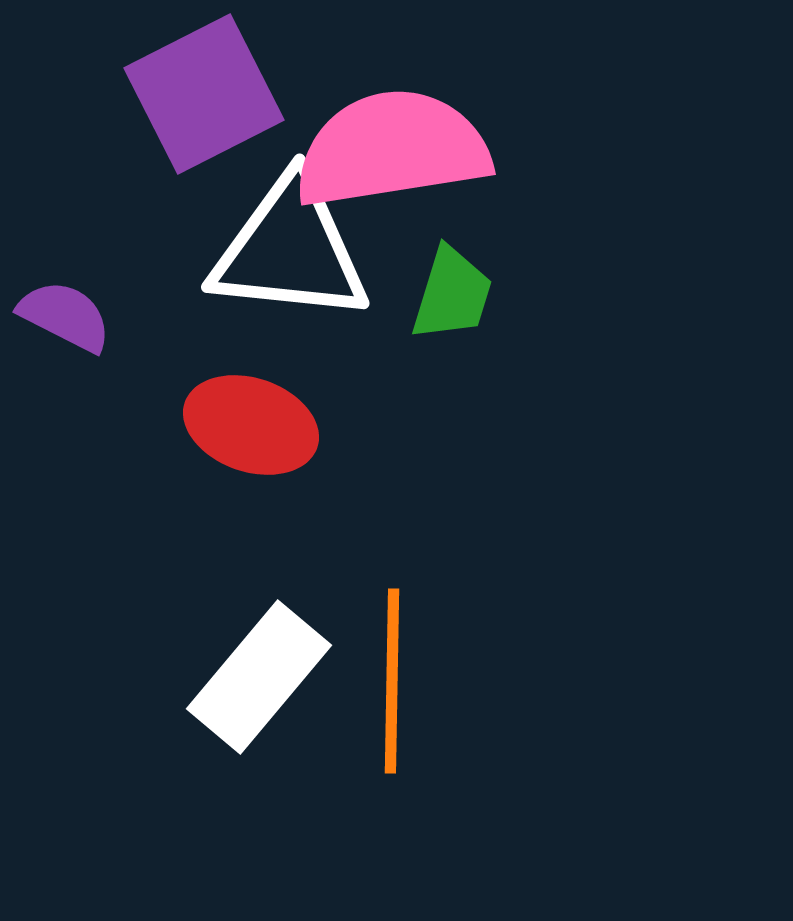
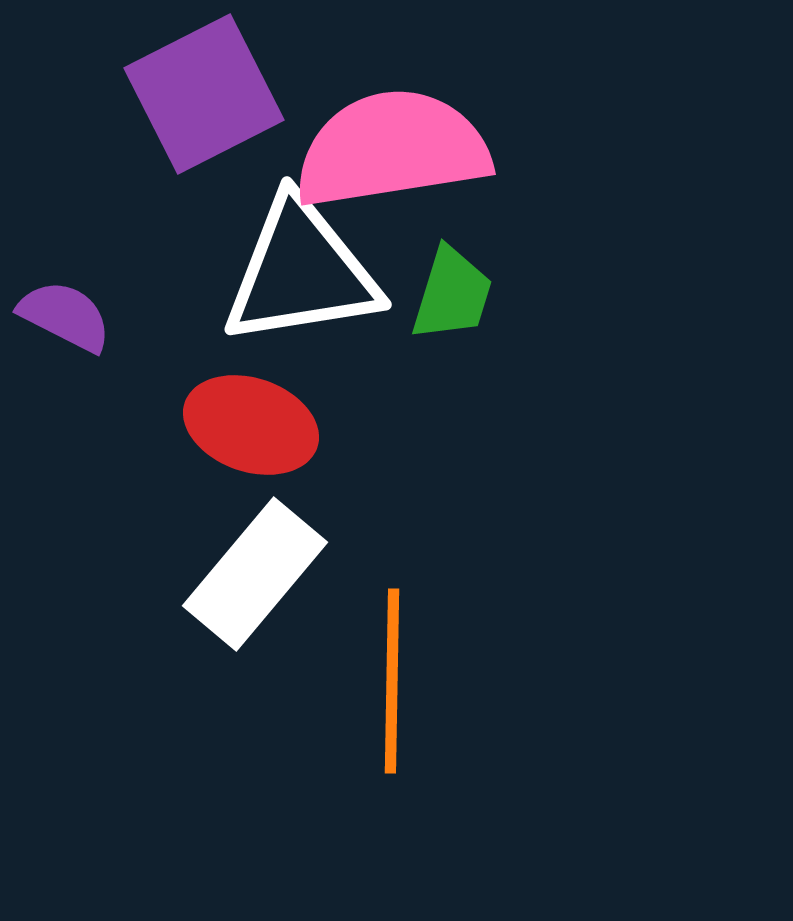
white triangle: moved 11 px right, 22 px down; rotated 15 degrees counterclockwise
white rectangle: moved 4 px left, 103 px up
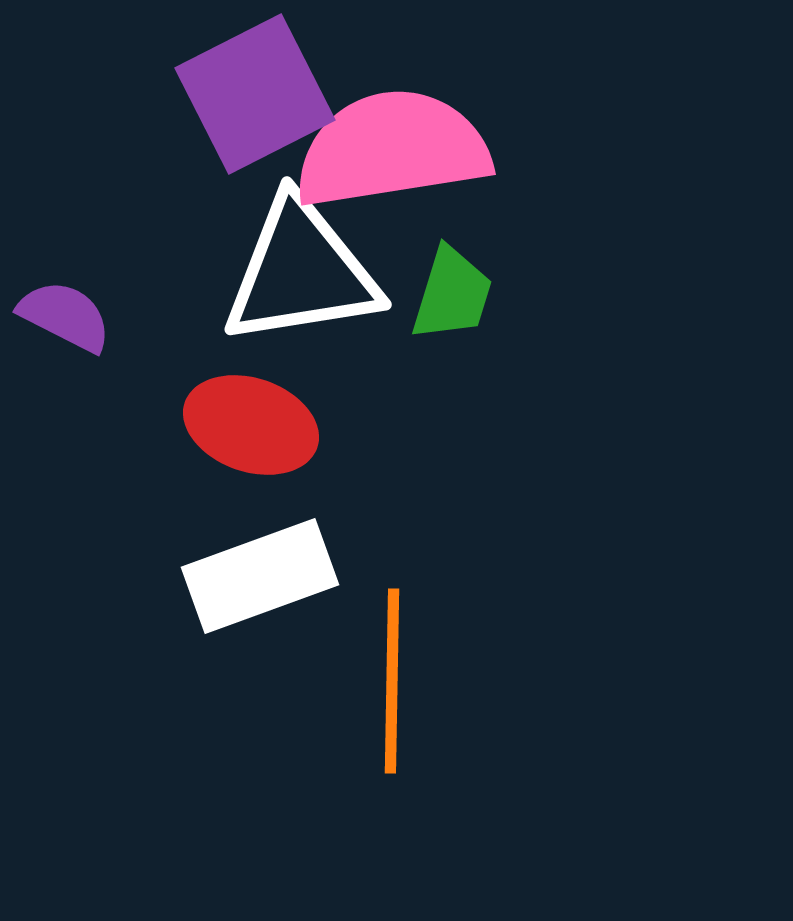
purple square: moved 51 px right
white rectangle: moved 5 px right, 2 px down; rotated 30 degrees clockwise
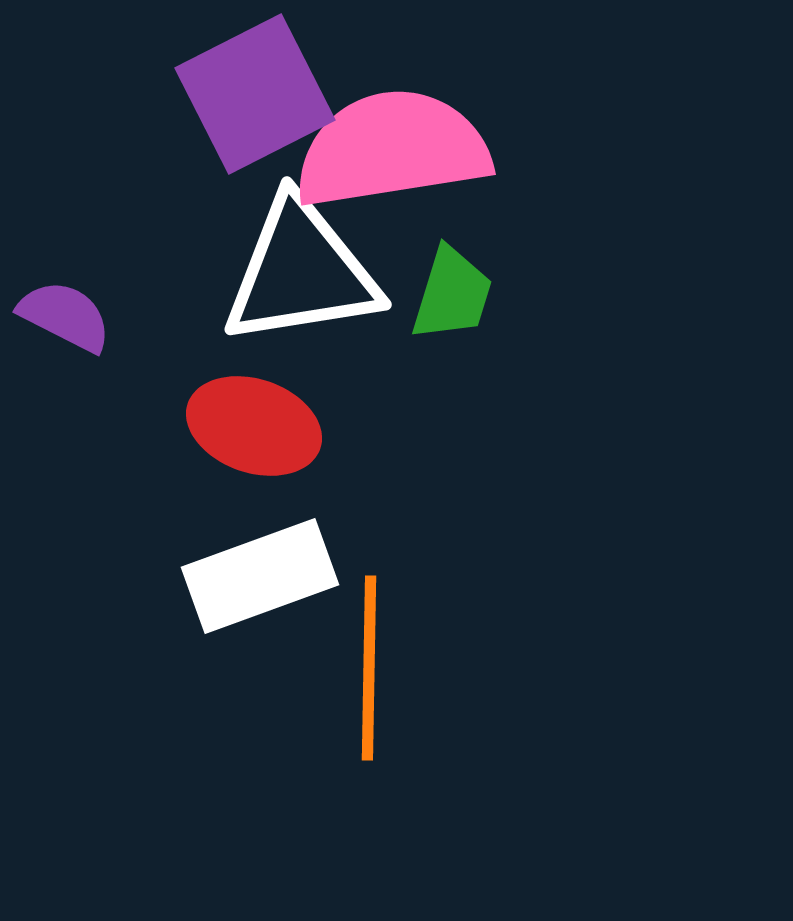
red ellipse: moved 3 px right, 1 px down
orange line: moved 23 px left, 13 px up
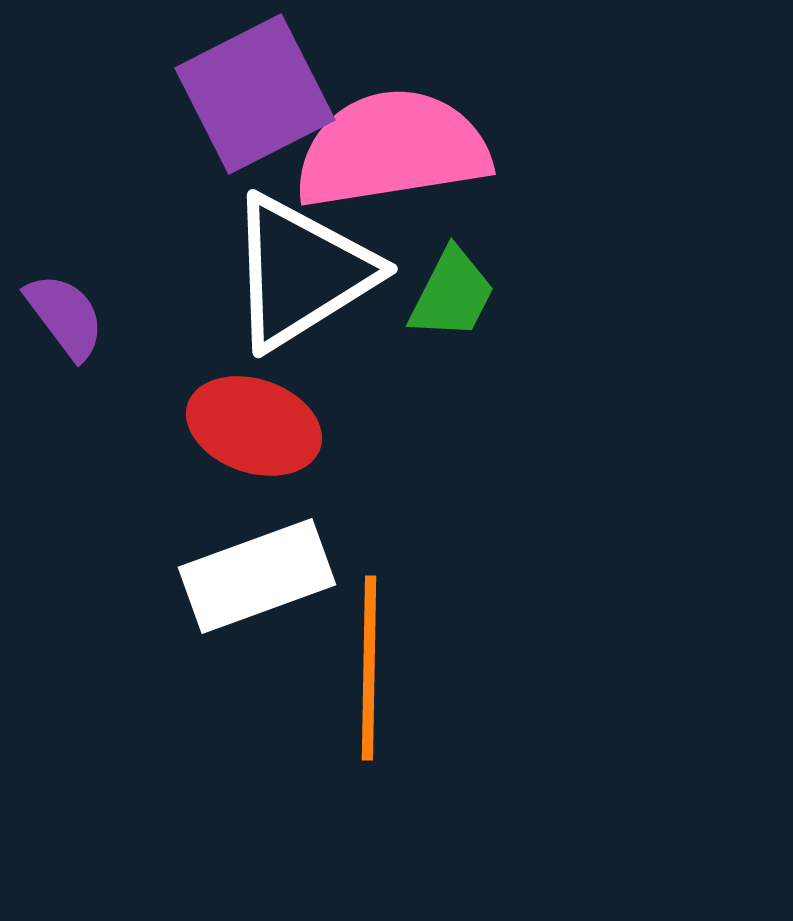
white triangle: rotated 23 degrees counterclockwise
green trapezoid: rotated 10 degrees clockwise
purple semicircle: rotated 26 degrees clockwise
white rectangle: moved 3 px left
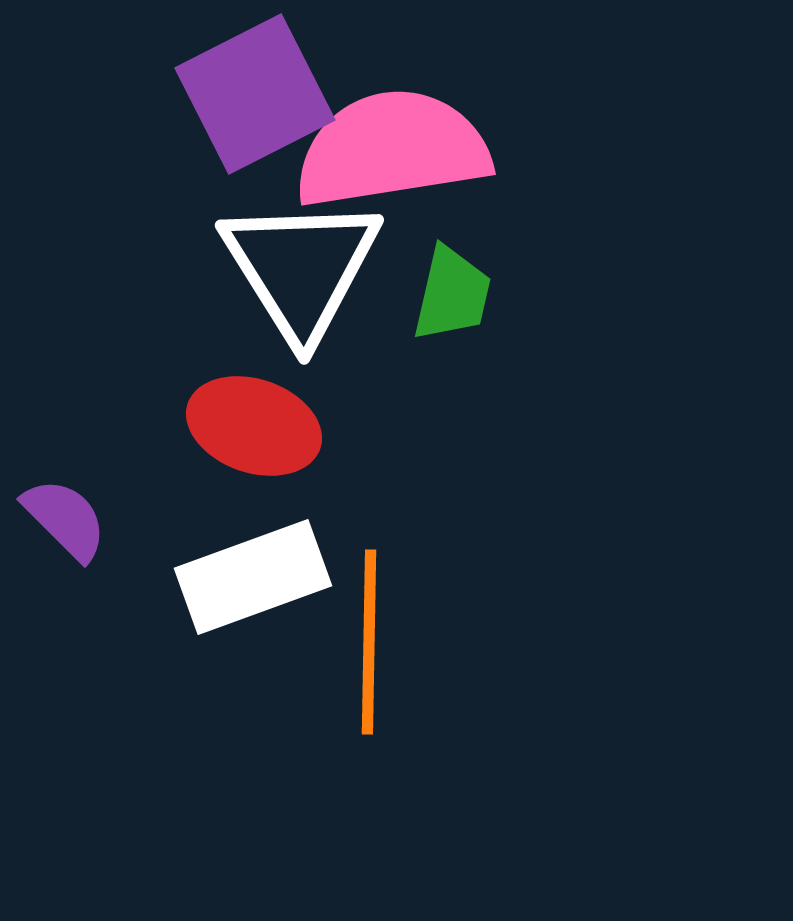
white triangle: moved 4 px up; rotated 30 degrees counterclockwise
green trapezoid: rotated 14 degrees counterclockwise
purple semicircle: moved 203 px down; rotated 8 degrees counterclockwise
white rectangle: moved 4 px left, 1 px down
orange line: moved 26 px up
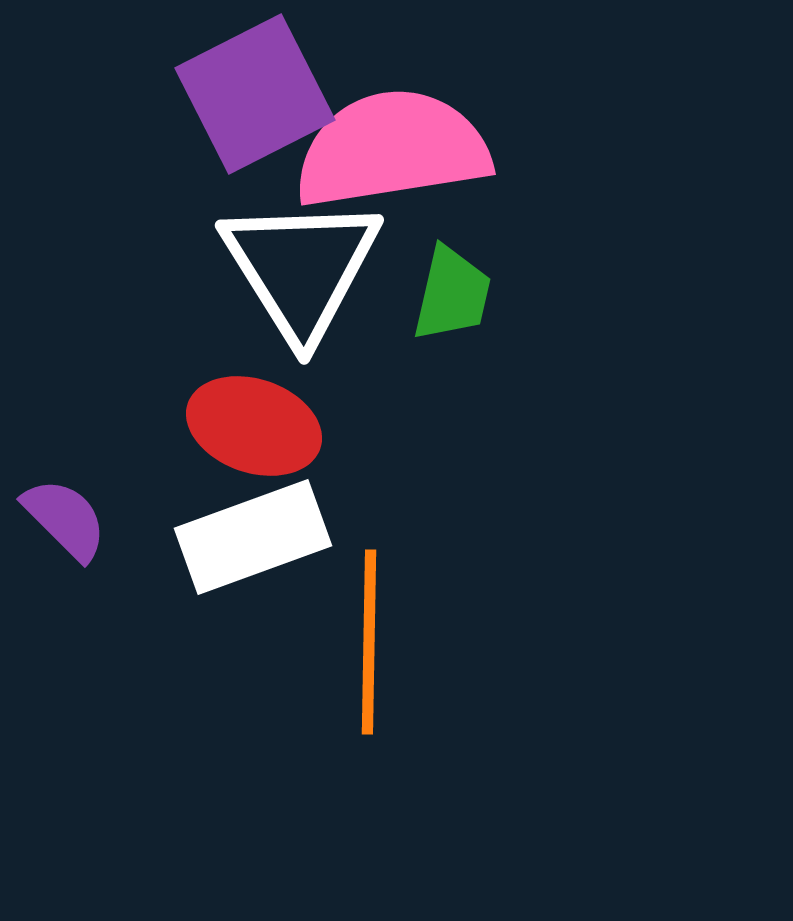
white rectangle: moved 40 px up
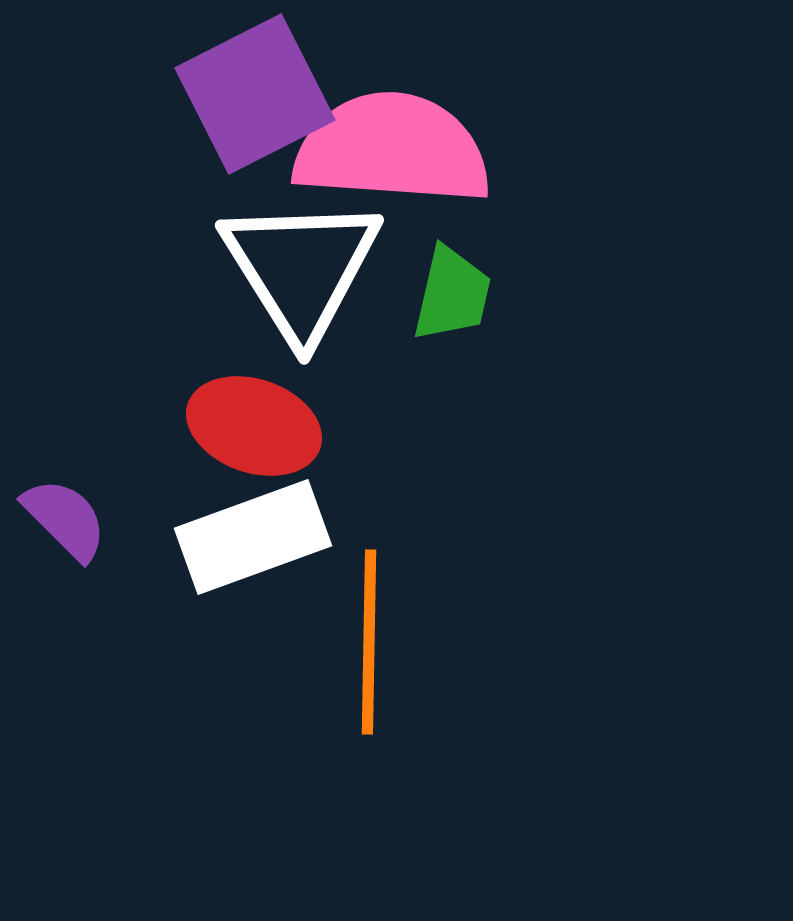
pink semicircle: rotated 13 degrees clockwise
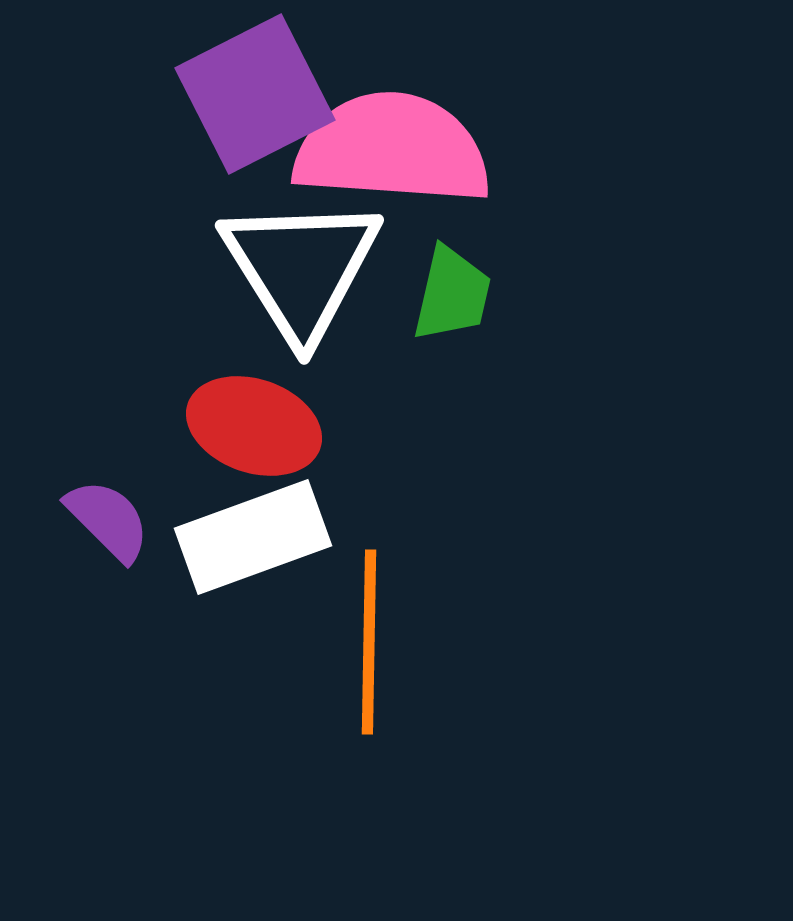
purple semicircle: moved 43 px right, 1 px down
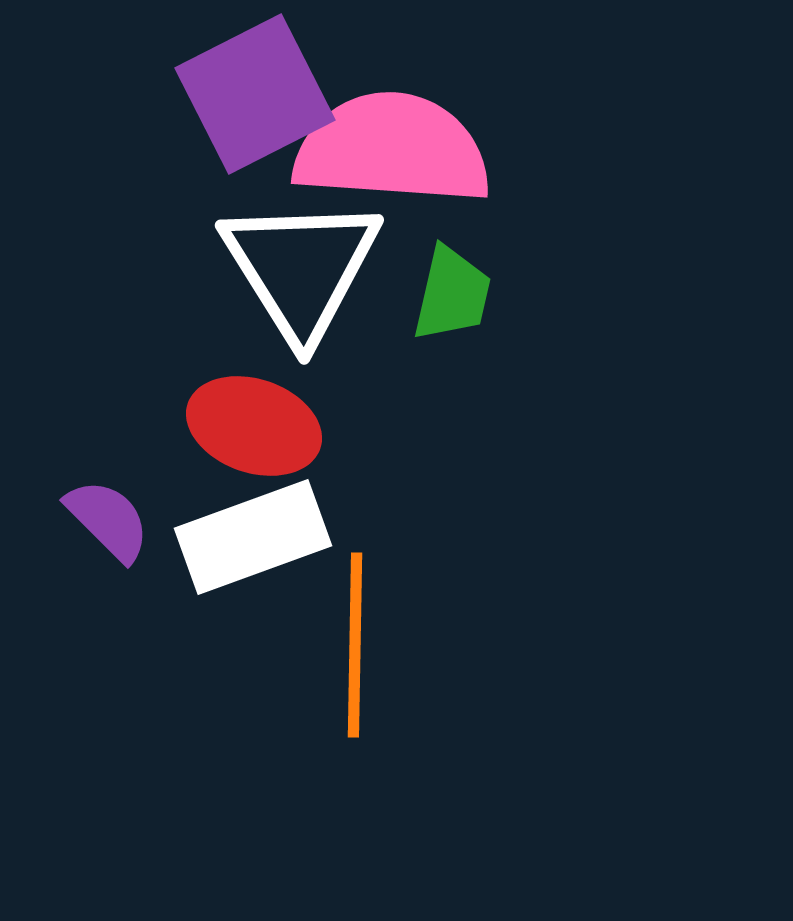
orange line: moved 14 px left, 3 px down
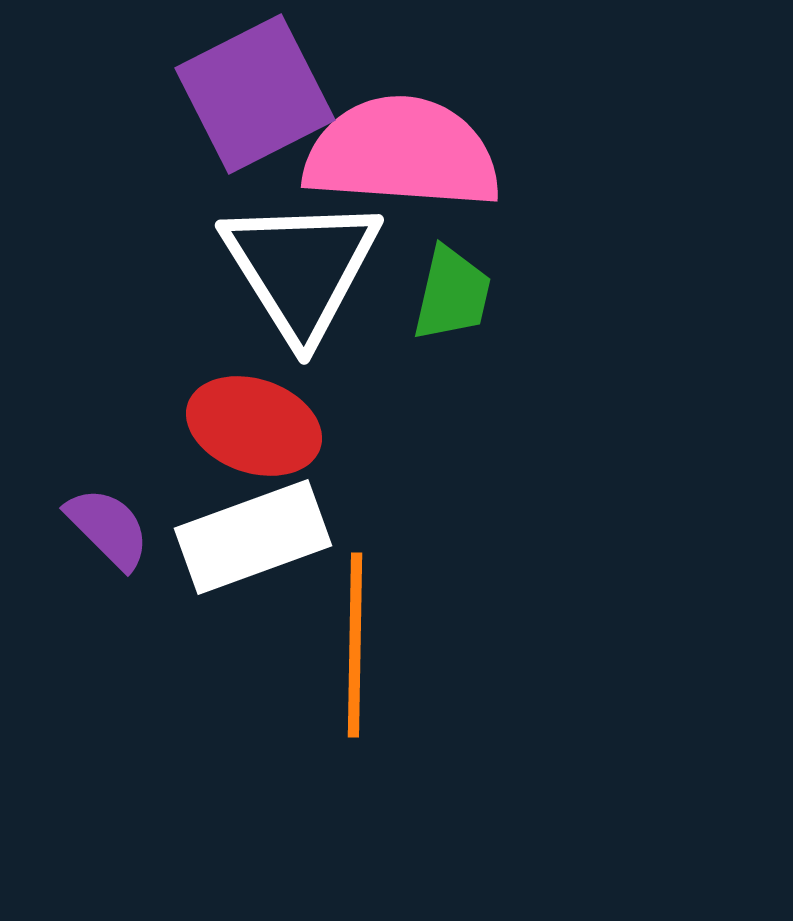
pink semicircle: moved 10 px right, 4 px down
purple semicircle: moved 8 px down
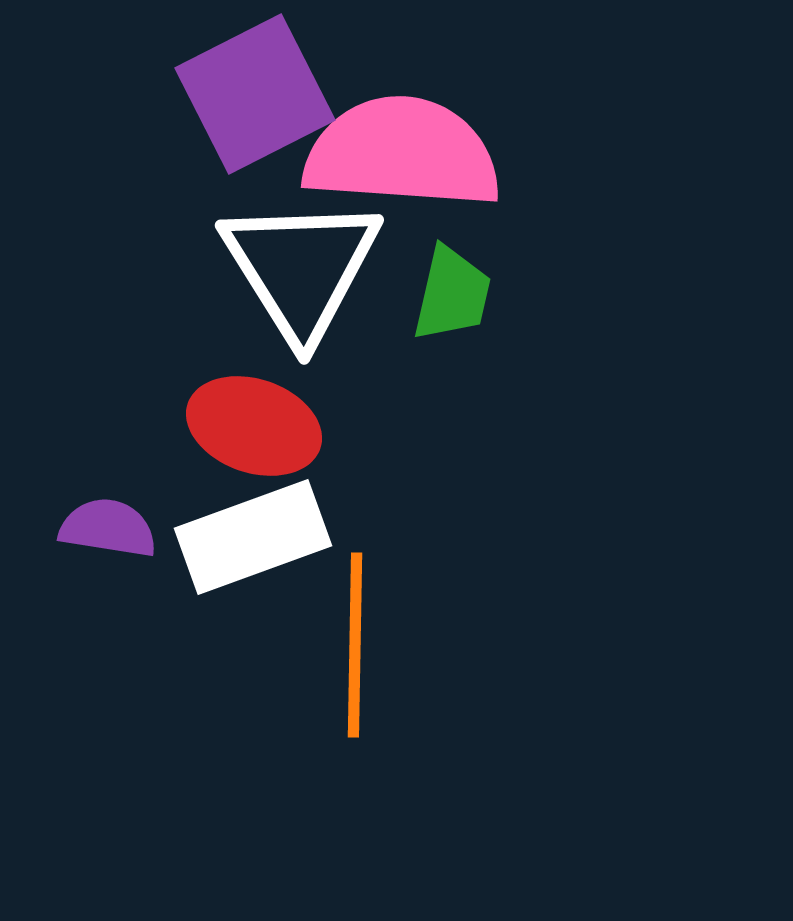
purple semicircle: rotated 36 degrees counterclockwise
